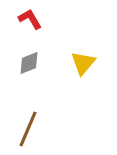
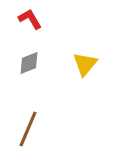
yellow triangle: moved 2 px right, 1 px down
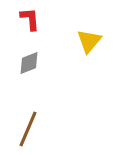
red L-shape: rotated 25 degrees clockwise
yellow triangle: moved 4 px right, 23 px up
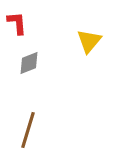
red L-shape: moved 13 px left, 4 px down
brown line: moved 1 px down; rotated 6 degrees counterclockwise
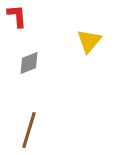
red L-shape: moved 7 px up
brown line: moved 1 px right
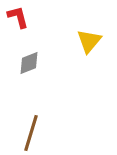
red L-shape: moved 1 px right, 1 px down; rotated 10 degrees counterclockwise
brown line: moved 2 px right, 3 px down
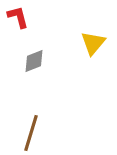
yellow triangle: moved 4 px right, 2 px down
gray diamond: moved 5 px right, 2 px up
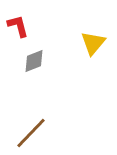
red L-shape: moved 9 px down
brown line: rotated 27 degrees clockwise
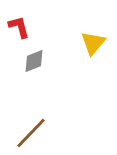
red L-shape: moved 1 px right, 1 px down
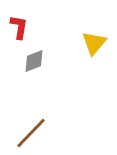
red L-shape: rotated 25 degrees clockwise
yellow triangle: moved 1 px right
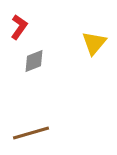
red L-shape: rotated 25 degrees clockwise
brown line: rotated 30 degrees clockwise
